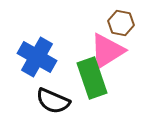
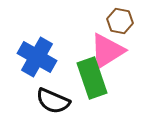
brown hexagon: moved 1 px left, 2 px up
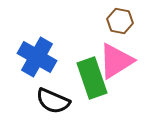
pink triangle: moved 9 px right, 10 px down
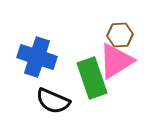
brown hexagon: moved 14 px down; rotated 15 degrees counterclockwise
blue cross: rotated 12 degrees counterclockwise
